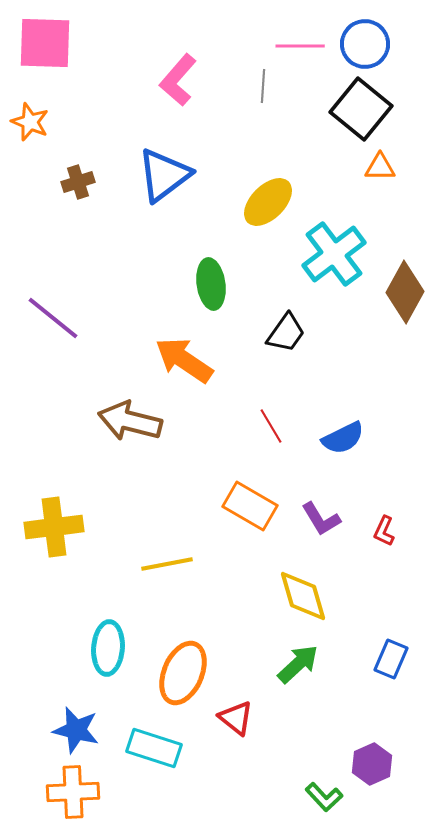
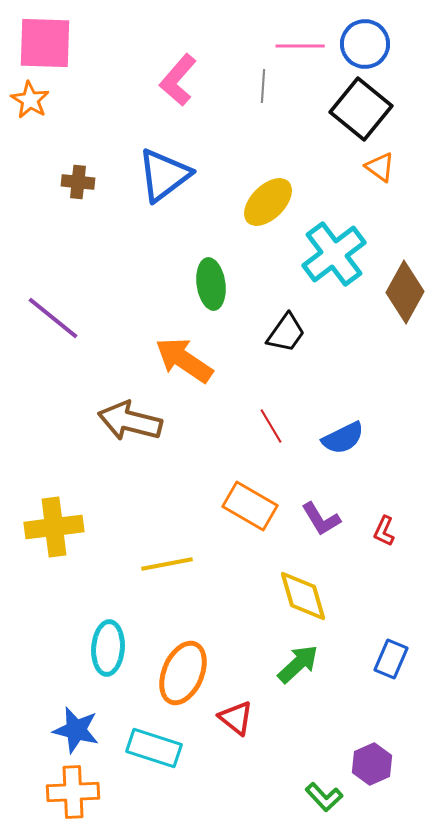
orange star: moved 22 px up; rotated 9 degrees clockwise
orange triangle: rotated 36 degrees clockwise
brown cross: rotated 24 degrees clockwise
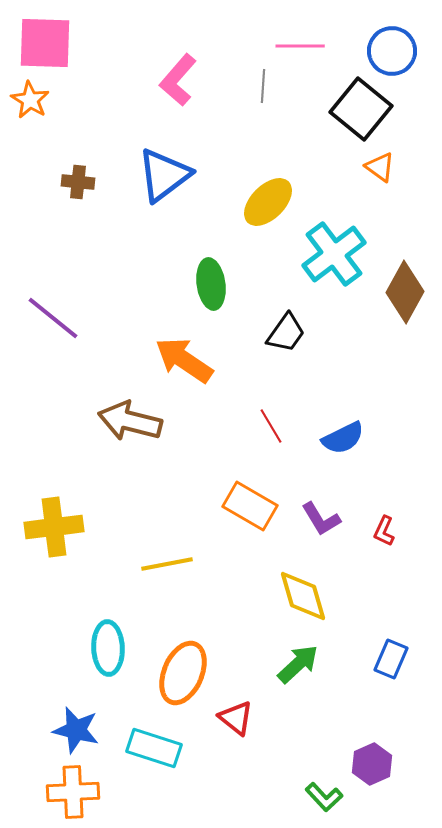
blue circle: moved 27 px right, 7 px down
cyan ellipse: rotated 6 degrees counterclockwise
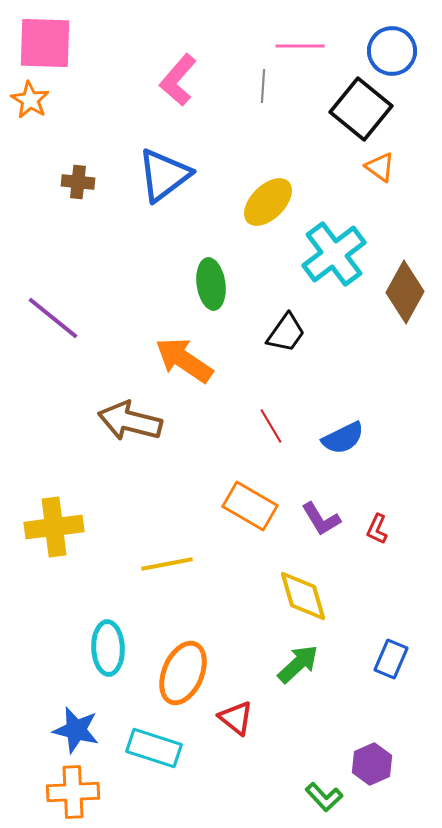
red L-shape: moved 7 px left, 2 px up
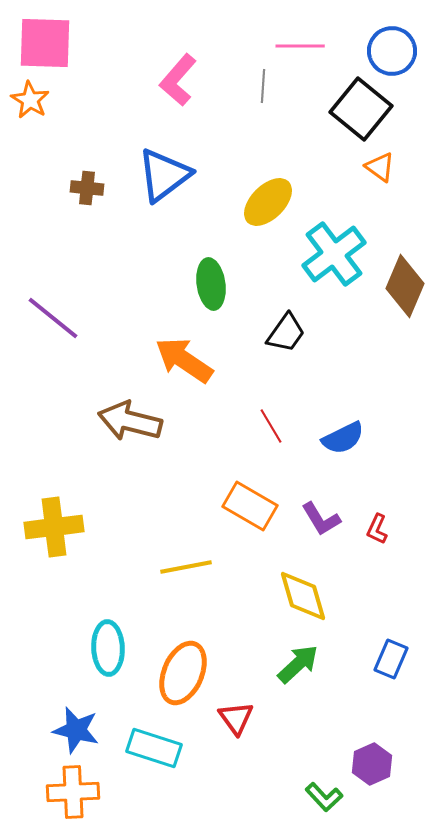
brown cross: moved 9 px right, 6 px down
brown diamond: moved 6 px up; rotated 6 degrees counterclockwise
yellow line: moved 19 px right, 3 px down
red triangle: rotated 15 degrees clockwise
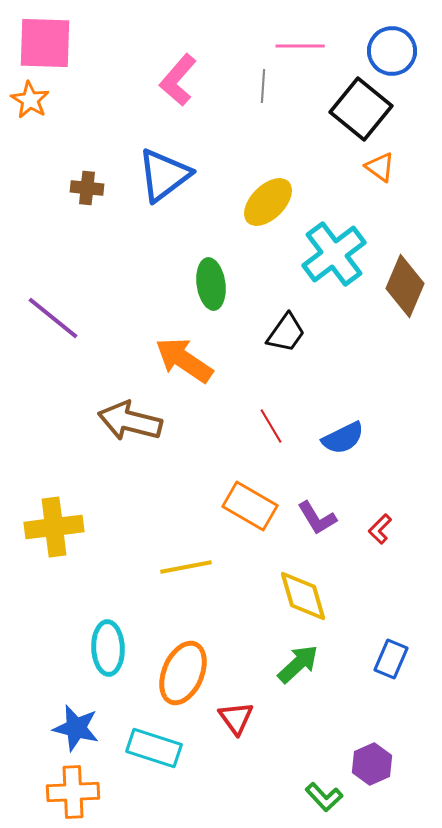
purple L-shape: moved 4 px left, 1 px up
red L-shape: moved 3 px right; rotated 20 degrees clockwise
blue star: moved 2 px up
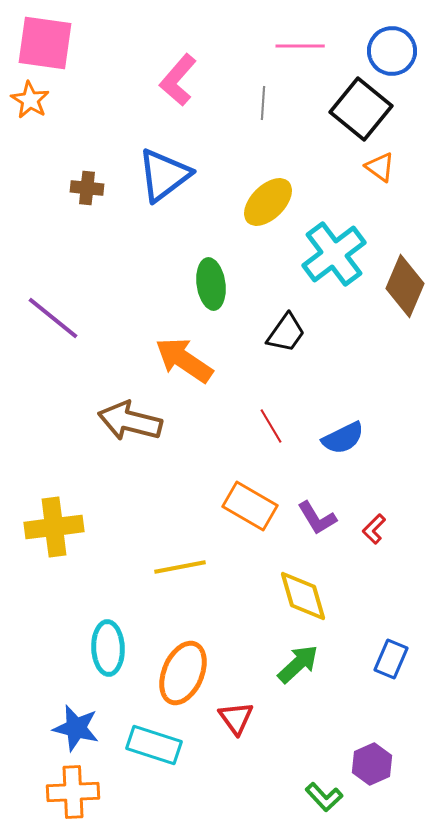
pink square: rotated 6 degrees clockwise
gray line: moved 17 px down
red L-shape: moved 6 px left
yellow line: moved 6 px left
cyan rectangle: moved 3 px up
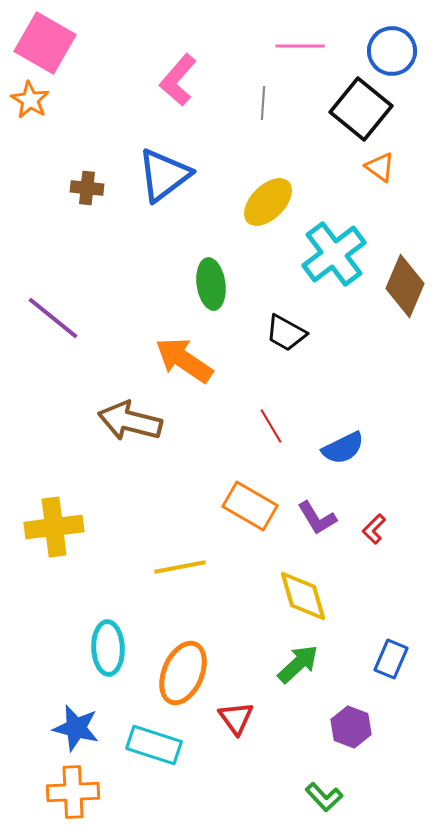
pink square: rotated 22 degrees clockwise
black trapezoid: rotated 84 degrees clockwise
blue semicircle: moved 10 px down
purple hexagon: moved 21 px left, 37 px up; rotated 15 degrees counterclockwise
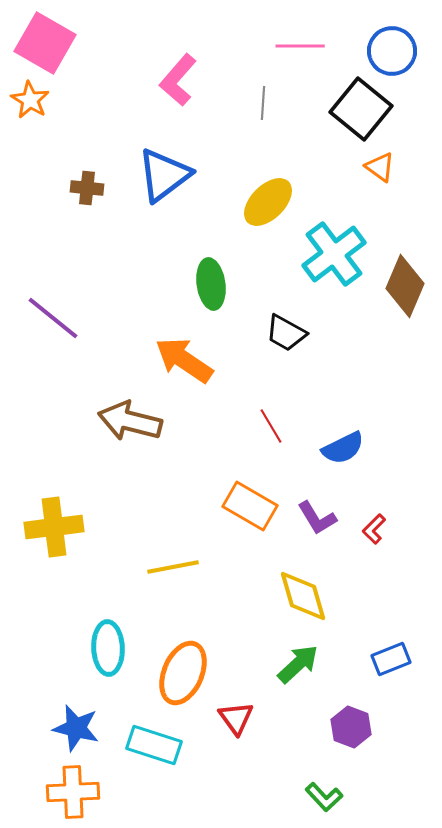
yellow line: moved 7 px left
blue rectangle: rotated 45 degrees clockwise
